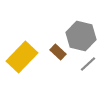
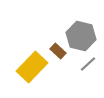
brown rectangle: moved 1 px up
yellow rectangle: moved 10 px right, 10 px down
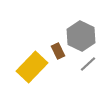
gray hexagon: rotated 12 degrees clockwise
brown rectangle: rotated 21 degrees clockwise
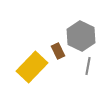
gray line: moved 2 px down; rotated 36 degrees counterclockwise
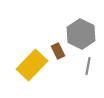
gray hexagon: moved 2 px up
yellow rectangle: moved 2 px up
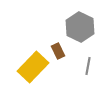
gray hexagon: moved 1 px left, 7 px up
yellow rectangle: moved 1 px right, 2 px down
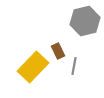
gray hexagon: moved 5 px right, 6 px up; rotated 20 degrees clockwise
gray line: moved 14 px left
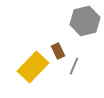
gray line: rotated 12 degrees clockwise
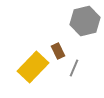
gray line: moved 2 px down
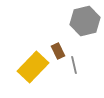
gray line: moved 3 px up; rotated 36 degrees counterclockwise
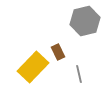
brown rectangle: moved 1 px down
gray line: moved 5 px right, 9 px down
